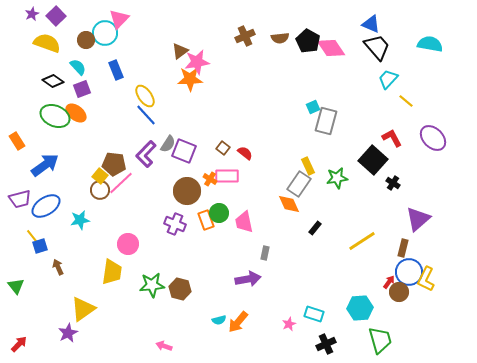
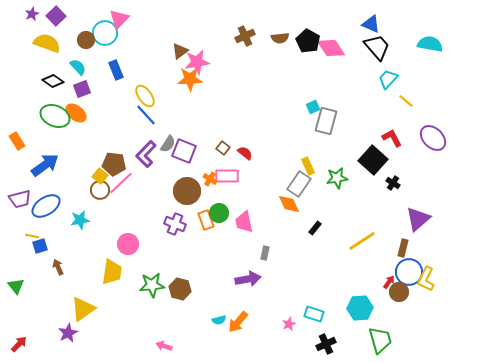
yellow line at (32, 236): rotated 40 degrees counterclockwise
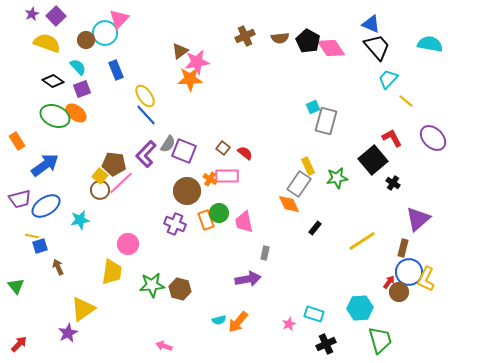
black square at (373, 160): rotated 8 degrees clockwise
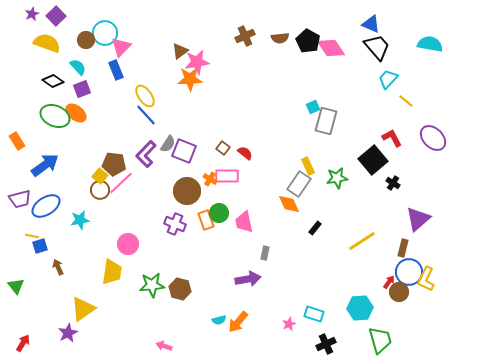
pink triangle at (119, 19): moved 2 px right, 28 px down
red arrow at (19, 344): moved 4 px right, 1 px up; rotated 12 degrees counterclockwise
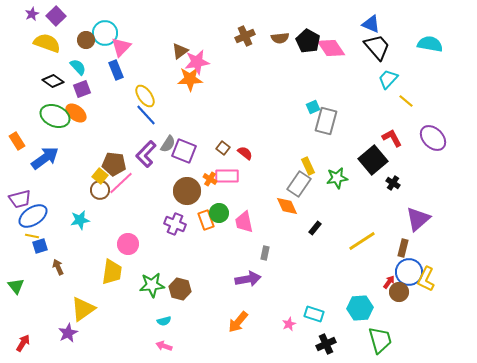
blue arrow at (45, 165): moved 7 px up
orange diamond at (289, 204): moved 2 px left, 2 px down
blue ellipse at (46, 206): moved 13 px left, 10 px down
cyan semicircle at (219, 320): moved 55 px left, 1 px down
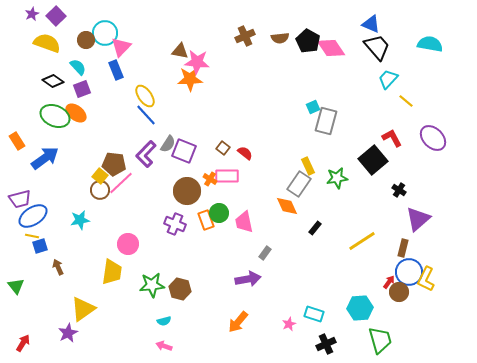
brown triangle at (180, 51): rotated 48 degrees clockwise
pink star at (197, 62): rotated 15 degrees clockwise
black cross at (393, 183): moved 6 px right, 7 px down
gray rectangle at (265, 253): rotated 24 degrees clockwise
